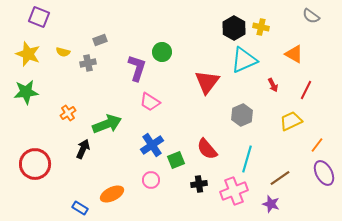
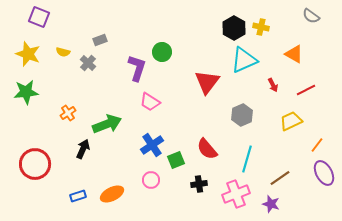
gray cross: rotated 35 degrees counterclockwise
red line: rotated 36 degrees clockwise
pink cross: moved 2 px right, 3 px down
blue rectangle: moved 2 px left, 12 px up; rotated 49 degrees counterclockwise
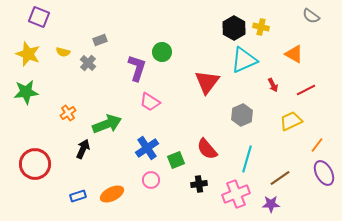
blue cross: moved 5 px left, 3 px down
purple star: rotated 18 degrees counterclockwise
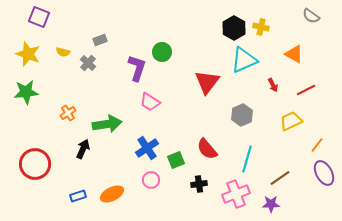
green arrow: rotated 12 degrees clockwise
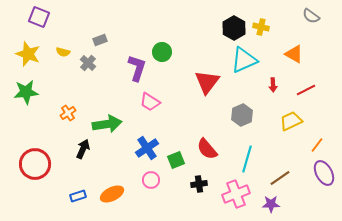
red arrow: rotated 24 degrees clockwise
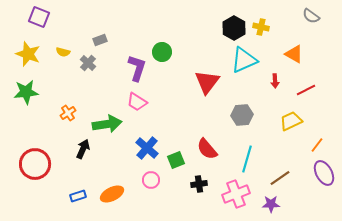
red arrow: moved 2 px right, 4 px up
pink trapezoid: moved 13 px left
gray hexagon: rotated 20 degrees clockwise
blue cross: rotated 15 degrees counterclockwise
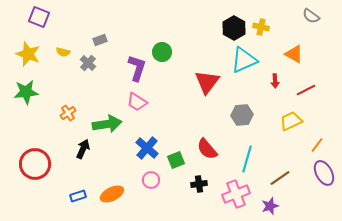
purple star: moved 1 px left, 2 px down; rotated 18 degrees counterclockwise
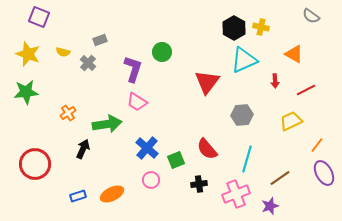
purple L-shape: moved 4 px left, 1 px down
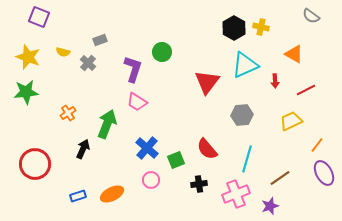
yellow star: moved 3 px down
cyan triangle: moved 1 px right, 5 px down
green arrow: rotated 60 degrees counterclockwise
